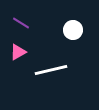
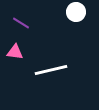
white circle: moved 3 px right, 18 px up
pink triangle: moved 3 px left; rotated 36 degrees clockwise
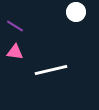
purple line: moved 6 px left, 3 px down
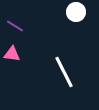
pink triangle: moved 3 px left, 2 px down
white line: moved 13 px right, 2 px down; rotated 76 degrees clockwise
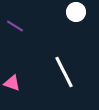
pink triangle: moved 29 px down; rotated 12 degrees clockwise
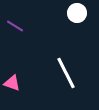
white circle: moved 1 px right, 1 px down
white line: moved 2 px right, 1 px down
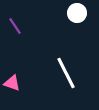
purple line: rotated 24 degrees clockwise
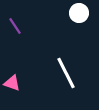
white circle: moved 2 px right
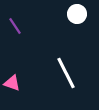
white circle: moved 2 px left, 1 px down
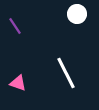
pink triangle: moved 6 px right
